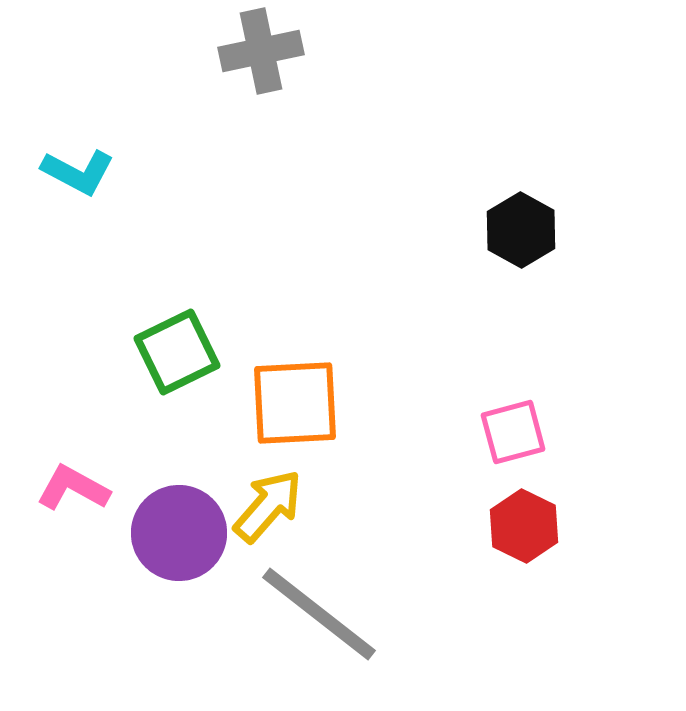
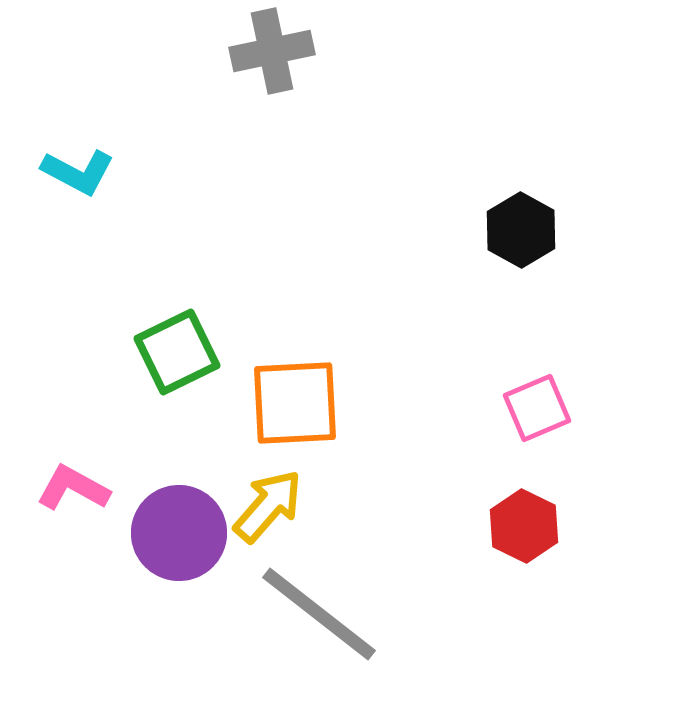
gray cross: moved 11 px right
pink square: moved 24 px right, 24 px up; rotated 8 degrees counterclockwise
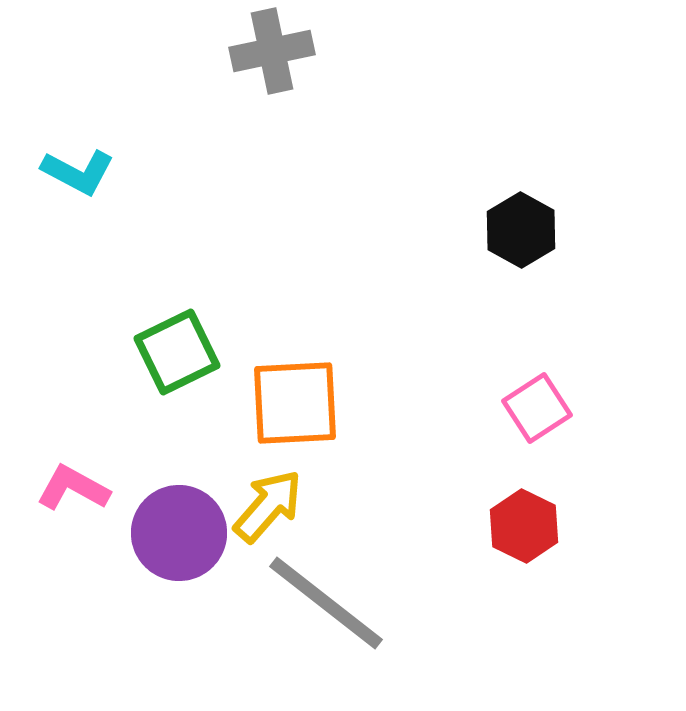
pink square: rotated 10 degrees counterclockwise
gray line: moved 7 px right, 11 px up
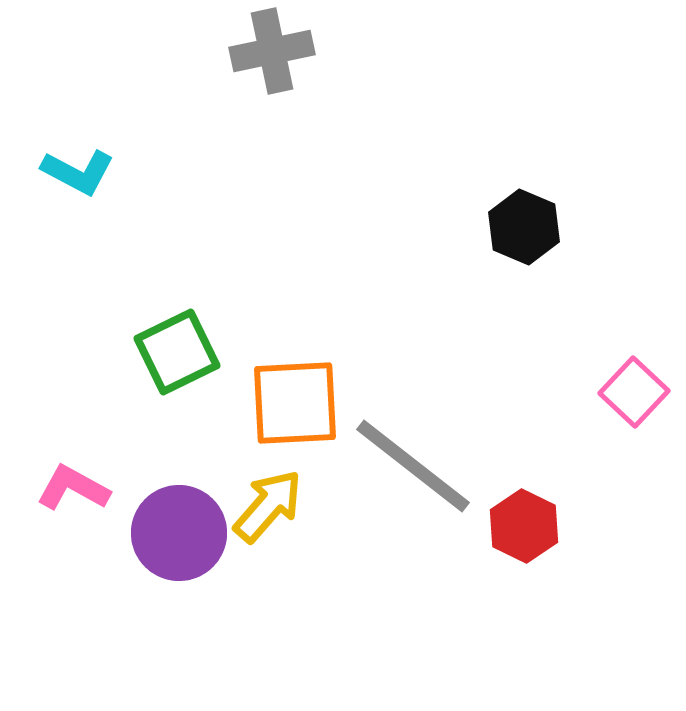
black hexagon: moved 3 px right, 3 px up; rotated 6 degrees counterclockwise
pink square: moved 97 px right, 16 px up; rotated 14 degrees counterclockwise
gray line: moved 87 px right, 137 px up
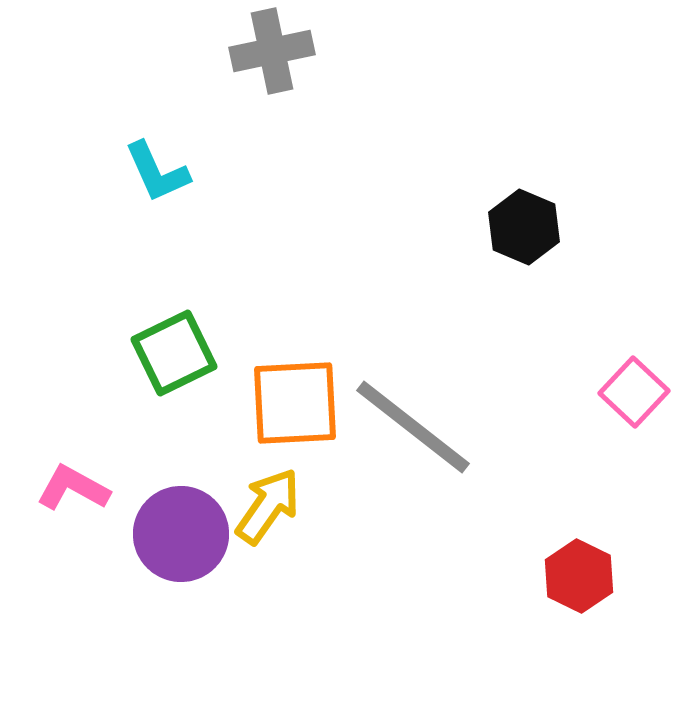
cyan L-shape: moved 79 px right; rotated 38 degrees clockwise
green square: moved 3 px left, 1 px down
gray line: moved 39 px up
yellow arrow: rotated 6 degrees counterclockwise
red hexagon: moved 55 px right, 50 px down
purple circle: moved 2 px right, 1 px down
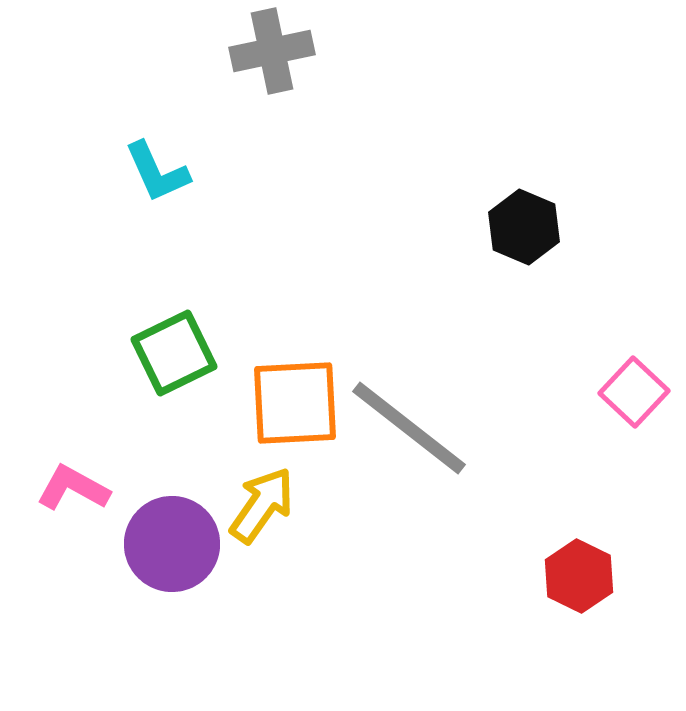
gray line: moved 4 px left, 1 px down
yellow arrow: moved 6 px left, 1 px up
purple circle: moved 9 px left, 10 px down
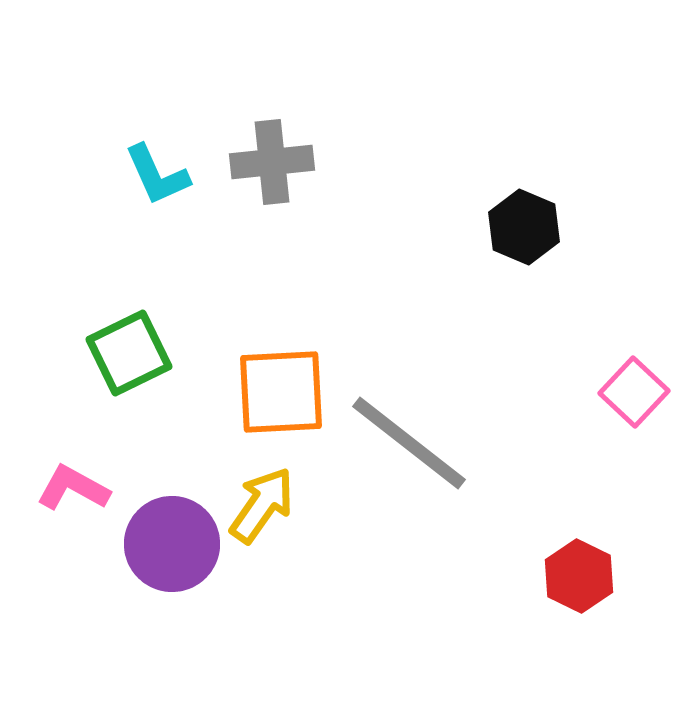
gray cross: moved 111 px down; rotated 6 degrees clockwise
cyan L-shape: moved 3 px down
green square: moved 45 px left
orange square: moved 14 px left, 11 px up
gray line: moved 15 px down
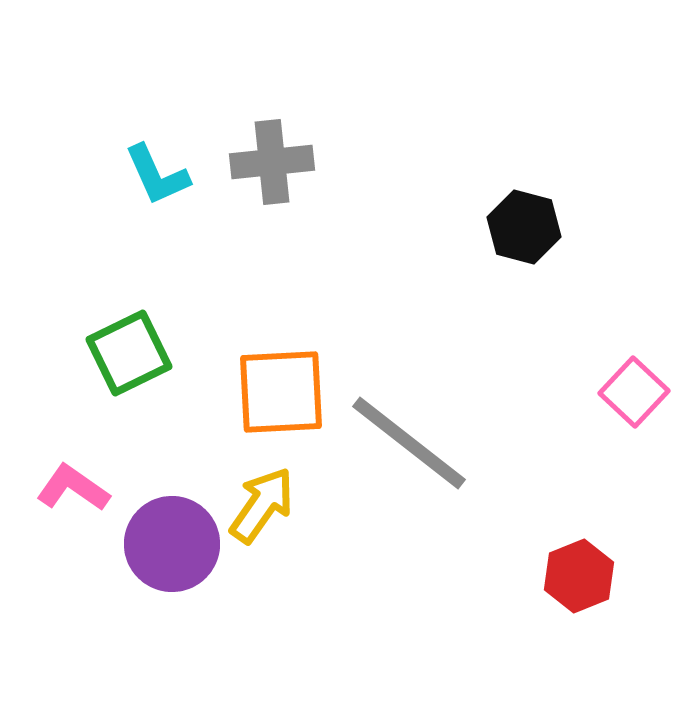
black hexagon: rotated 8 degrees counterclockwise
pink L-shape: rotated 6 degrees clockwise
red hexagon: rotated 12 degrees clockwise
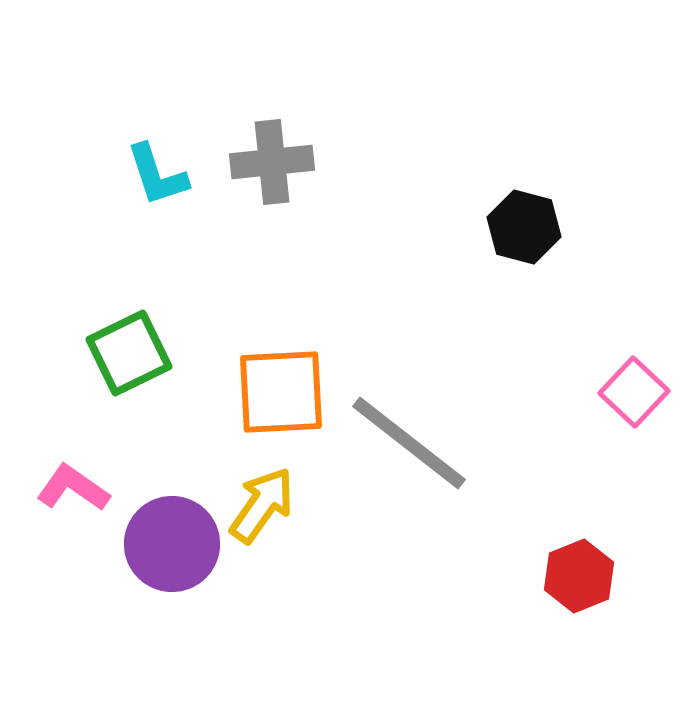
cyan L-shape: rotated 6 degrees clockwise
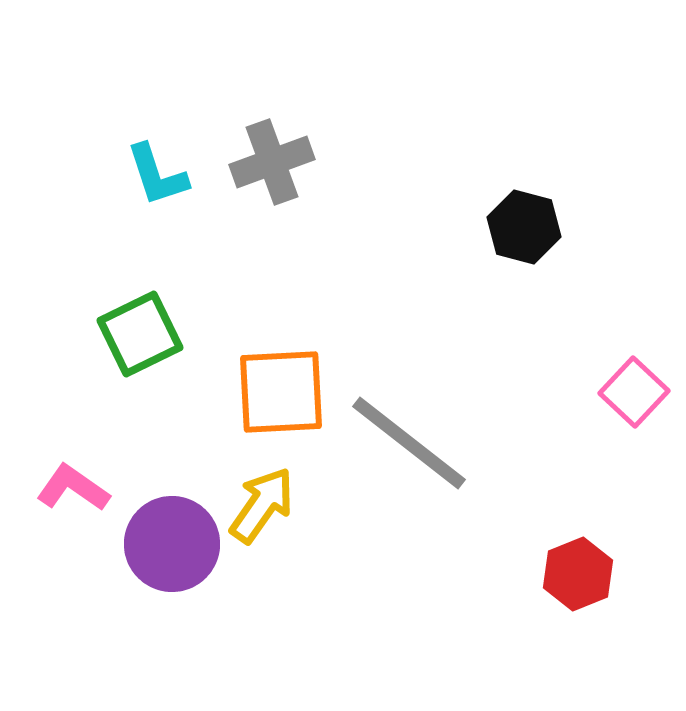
gray cross: rotated 14 degrees counterclockwise
green square: moved 11 px right, 19 px up
red hexagon: moved 1 px left, 2 px up
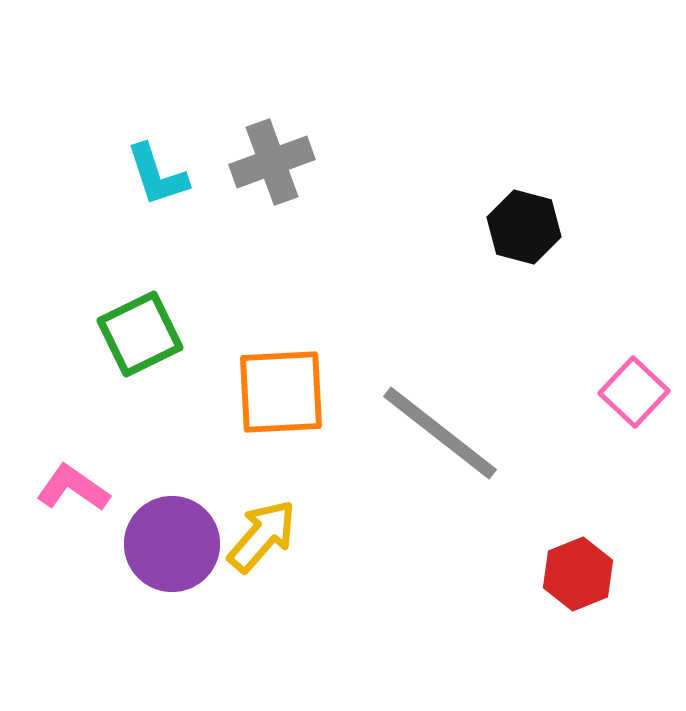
gray line: moved 31 px right, 10 px up
yellow arrow: moved 31 px down; rotated 6 degrees clockwise
